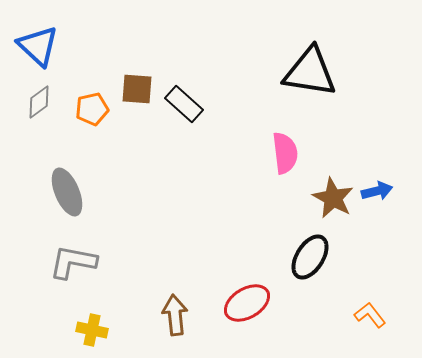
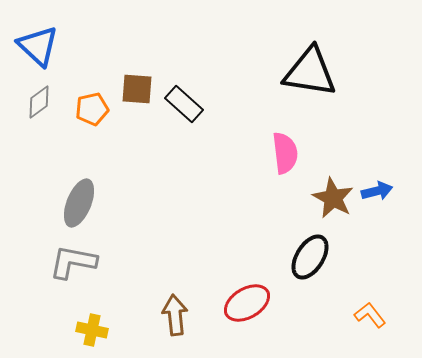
gray ellipse: moved 12 px right, 11 px down; rotated 45 degrees clockwise
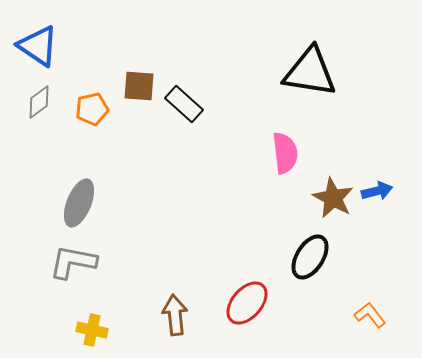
blue triangle: rotated 9 degrees counterclockwise
brown square: moved 2 px right, 3 px up
red ellipse: rotated 18 degrees counterclockwise
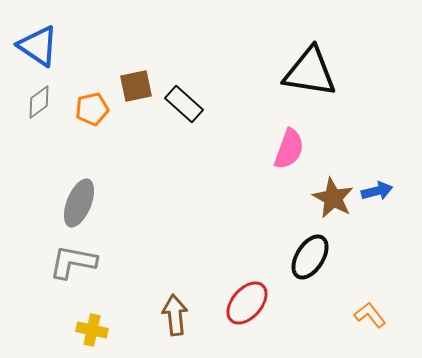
brown square: moved 3 px left; rotated 16 degrees counterclockwise
pink semicircle: moved 4 px right, 4 px up; rotated 27 degrees clockwise
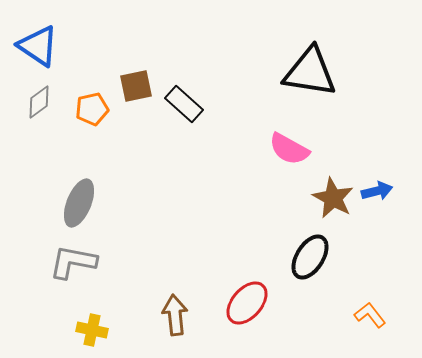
pink semicircle: rotated 99 degrees clockwise
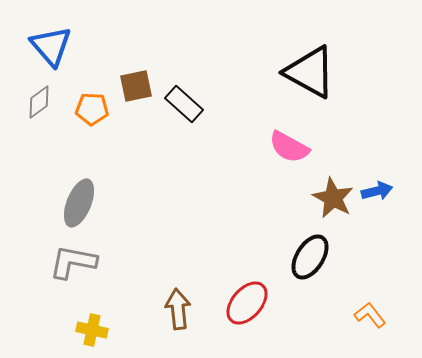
blue triangle: moved 13 px right; rotated 15 degrees clockwise
black triangle: rotated 20 degrees clockwise
orange pentagon: rotated 16 degrees clockwise
pink semicircle: moved 2 px up
brown arrow: moved 3 px right, 6 px up
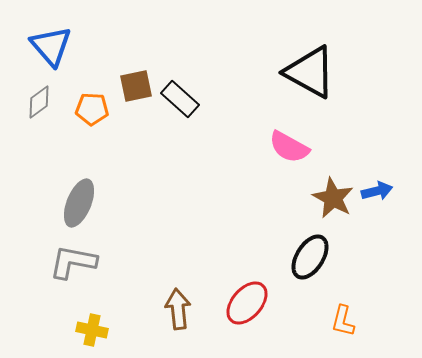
black rectangle: moved 4 px left, 5 px up
orange L-shape: moved 27 px left, 6 px down; rotated 128 degrees counterclockwise
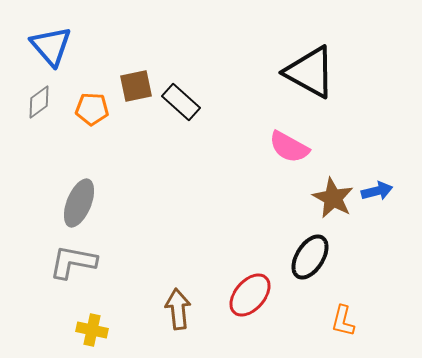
black rectangle: moved 1 px right, 3 px down
red ellipse: moved 3 px right, 8 px up
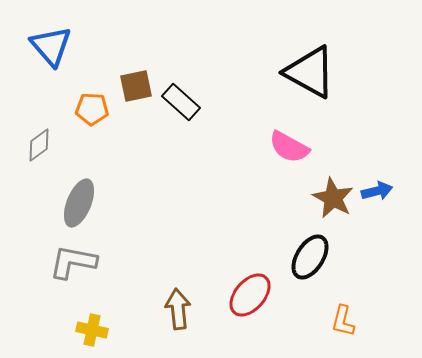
gray diamond: moved 43 px down
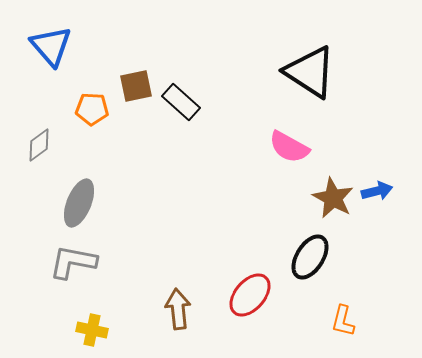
black triangle: rotated 4 degrees clockwise
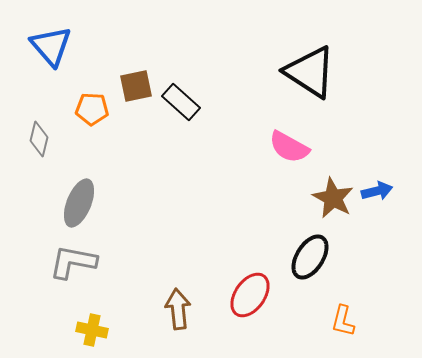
gray diamond: moved 6 px up; rotated 40 degrees counterclockwise
red ellipse: rotated 6 degrees counterclockwise
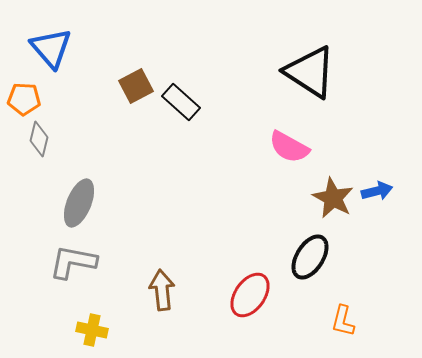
blue triangle: moved 2 px down
brown square: rotated 16 degrees counterclockwise
orange pentagon: moved 68 px left, 10 px up
brown arrow: moved 16 px left, 19 px up
